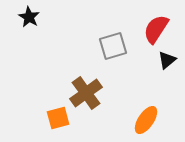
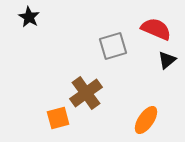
red semicircle: rotated 80 degrees clockwise
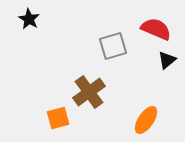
black star: moved 2 px down
brown cross: moved 3 px right, 1 px up
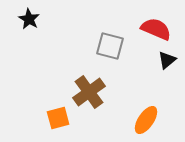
gray square: moved 3 px left; rotated 32 degrees clockwise
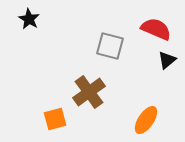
orange square: moved 3 px left, 1 px down
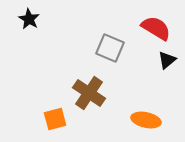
red semicircle: moved 1 px up; rotated 8 degrees clockwise
gray square: moved 2 px down; rotated 8 degrees clockwise
brown cross: moved 1 px down; rotated 20 degrees counterclockwise
orange ellipse: rotated 68 degrees clockwise
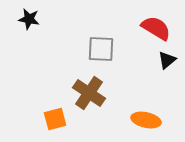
black star: rotated 20 degrees counterclockwise
gray square: moved 9 px left, 1 px down; rotated 20 degrees counterclockwise
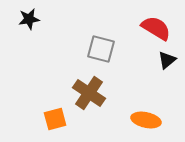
black star: rotated 20 degrees counterclockwise
gray square: rotated 12 degrees clockwise
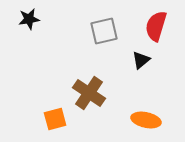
red semicircle: moved 2 px up; rotated 104 degrees counterclockwise
gray square: moved 3 px right, 18 px up; rotated 28 degrees counterclockwise
black triangle: moved 26 px left
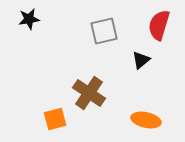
red semicircle: moved 3 px right, 1 px up
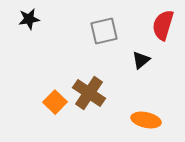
red semicircle: moved 4 px right
orange square: moved 17 px up; rotated 30 degrees counterclockwise
